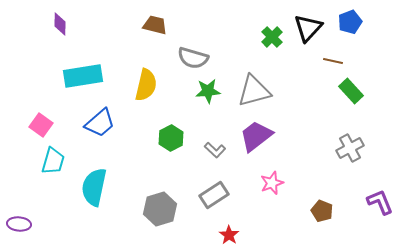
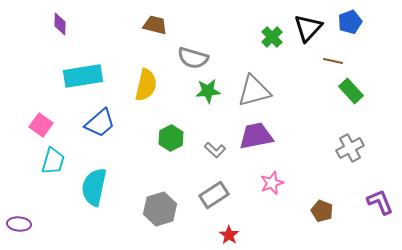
purple trapezoid: rotated 27 degrees clockwise
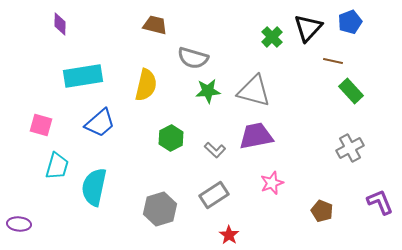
gray triangle: rotated 30 degrees clockwise
pink square: rotated 20 degrees counterclockwise
cyan trapezoid: moved 4 px right, 5 px down
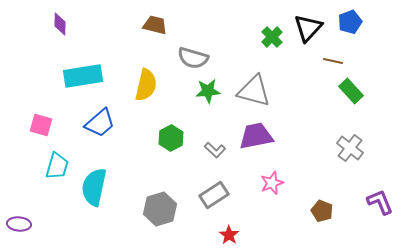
gray cross: rotated 24 degrees counterclockwise
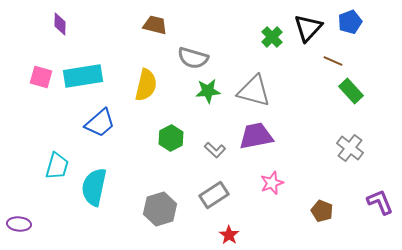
brown line: rotated 12 degrees clockwise
pink square: moved 48 px up
